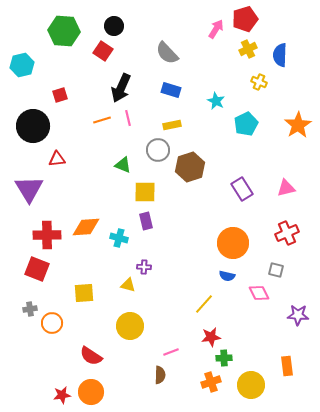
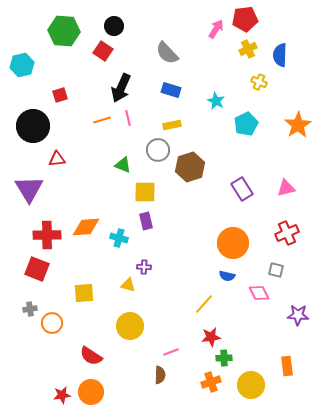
red pentagon at (245, 19): rotated 10 degrees clockwise
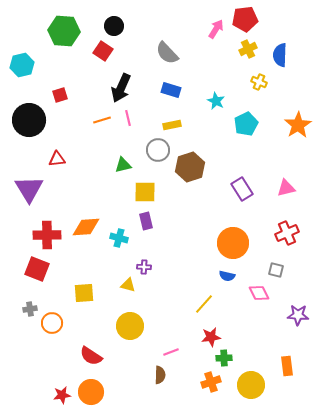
black circle at (33, 126): moved 4 px left, 6 px up
green triangle at (123, 165): rotated 36 degrees counterclockwise
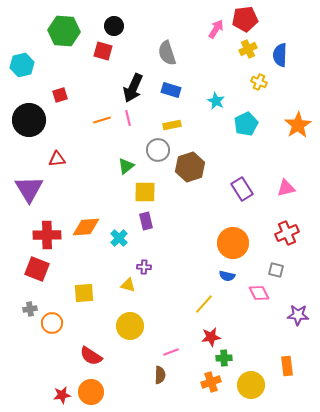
red square at (103, 51): rotated 18 degrees counterclockwise
gray semicircle at (167, 53): rotated 25 degrees clockwise
black arrow at (121, 88): moved 12 px right
green triangle at (123, 165): moved 3 px right, 1 px down; rotated 24 degrees counterclockwise
cyan cross at (119, 238): rotated 30 degrees clockwise
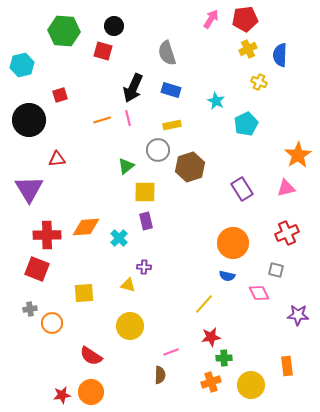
pink arrow at (216, 29): moved 5 px left, 10 px up
orange star at (298, 125): moved 30 px down
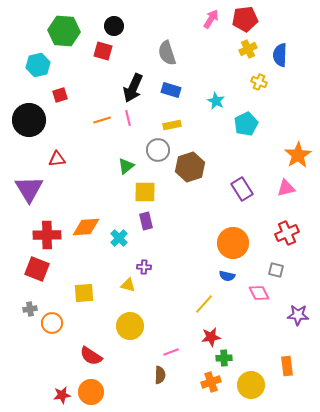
cyan hexagon at (22, 65): moved 16 px right
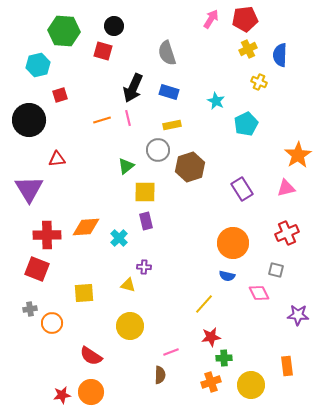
blue rectangle at (171, 90): moved 2 px left, 2 px down
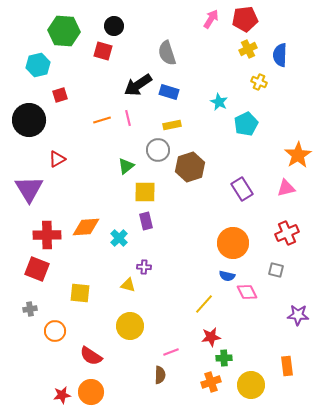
black arrow at (133, 88): moved 5 px right, 3 px up; rotated 32 degrees clockwise
cyan star at (216, 101): moved 3 px right, 1 px down
red triangle at (57, 159): rotated 24 degrees counterclockwise
yellow square at (84, 293): moved 4 px left; rotated 10 degrees clockwise
pink diamond at (259, 293): moved 12 px left, 1 px up
orange circle at (52, 323): moved 3 px right, 8 px down
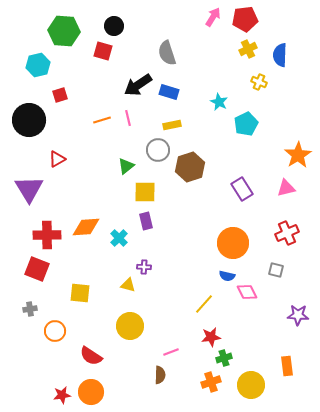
pink arrow at (211, 19): moved 2 px right, 2 px up
green cross at (224, 358): rotated 14 degrees counterclockwise
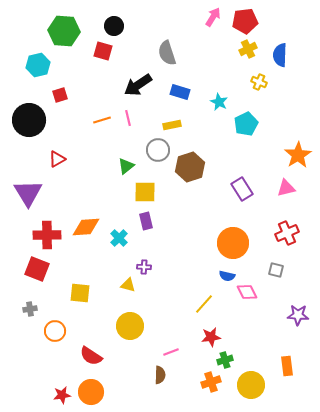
red pentagon at (245, 19): moved 2 px down
blue rectangle at (169, 92): moved 11 px right
purple triangle at (29, 189): moved 1 px left, 4 px down
green cross at (224, 358): moved 1 px right, 2 px down
